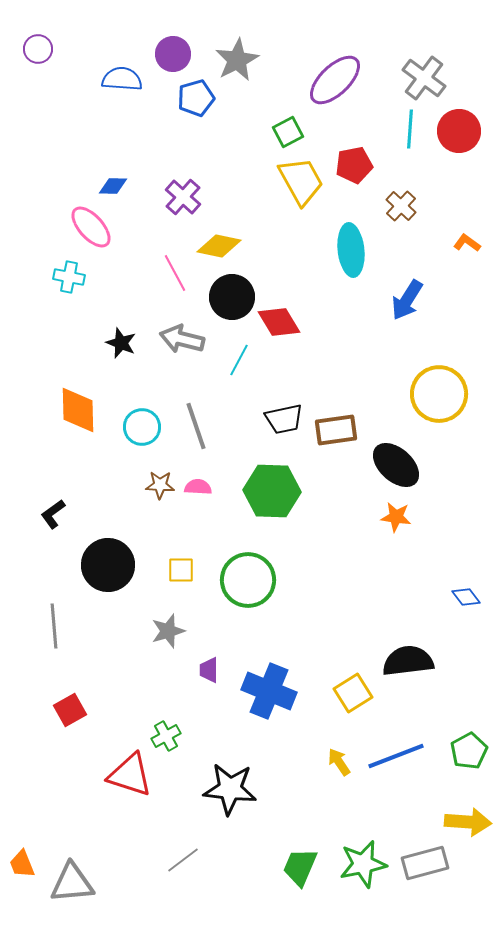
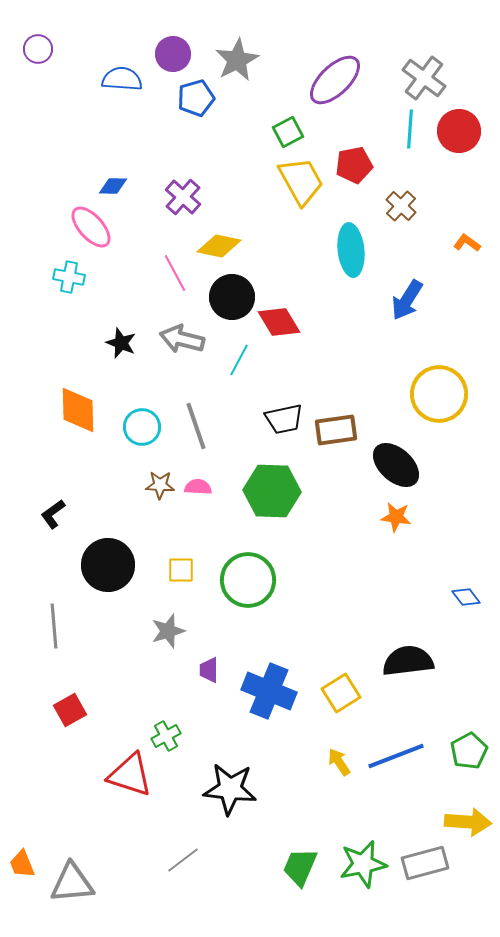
yellow square at (353, 693): moved 12 px left
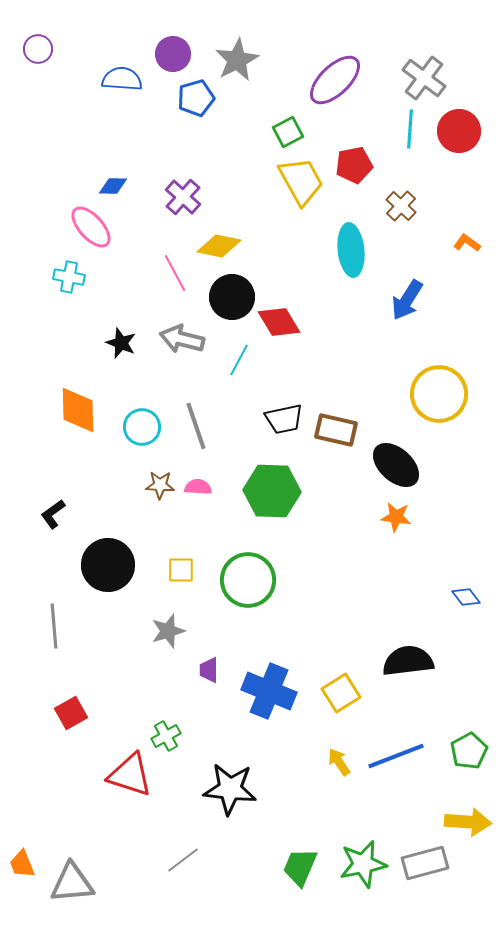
brown rectangle at (336, 430): rotated 21 degrees clockwise
red square at (70, 710): moved 1 px right, 3 px down
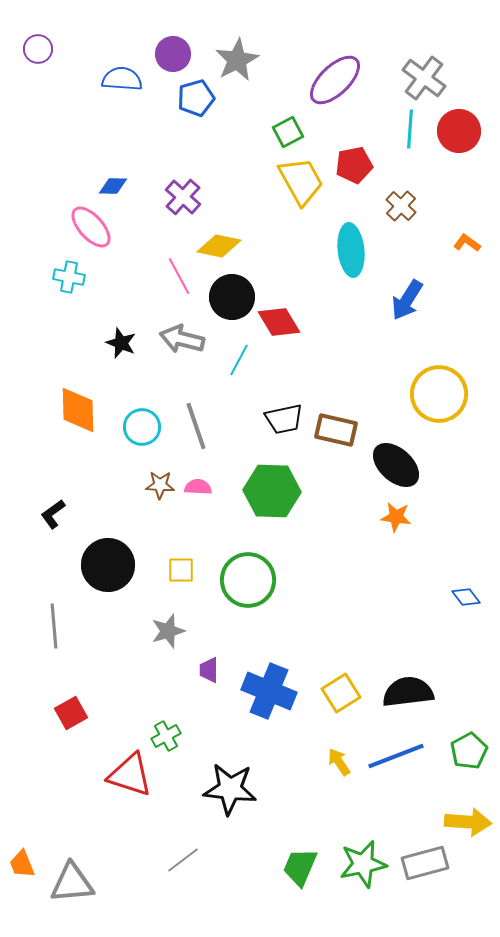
pink line at (175, 273): moved 4 px right, 3 px down
black semicircle at (408, 661): moved 31 px down
